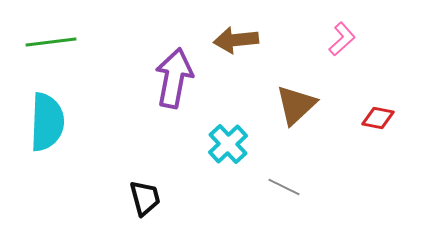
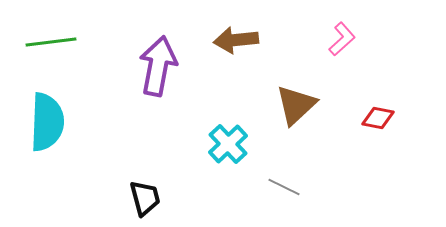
purple arrow: moved 16 px left, 12 px up
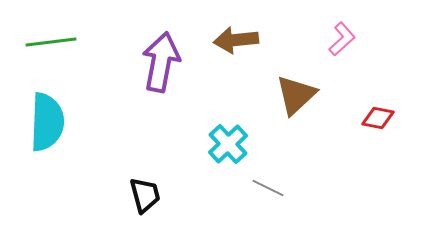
purple arrow: moved 3 px right, 4 px up
brown triangle: moved 10 px up
gray line: moved 16 px left, 1 px down
black trapezoid: moved 3 px up
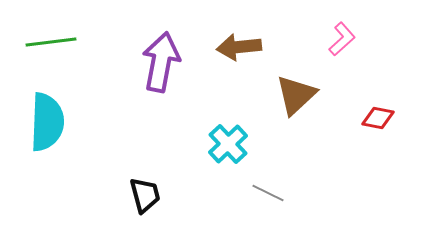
brown arrow: moved 3 px right, 7 px down
gray line: moved 5 px down
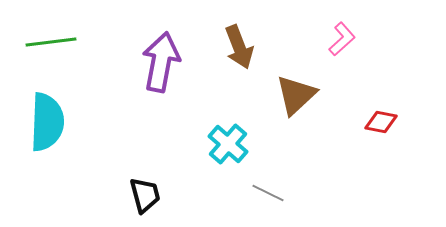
brown arrow: rotated 105 degrees counterclockwise
red diamond: moved 3 px right, 4 px down
cyan cross: rotated 6 degrees counterclockwise
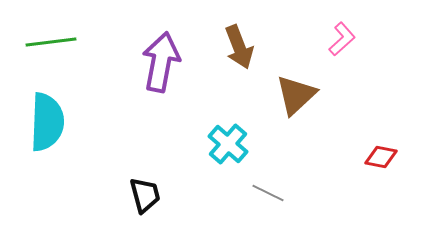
red diamond: moved 35 px down
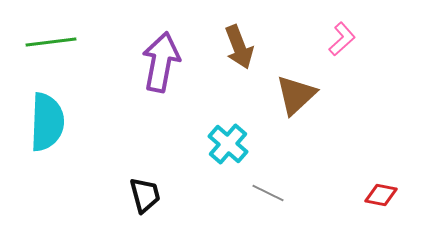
red diamond: moved 38 px down
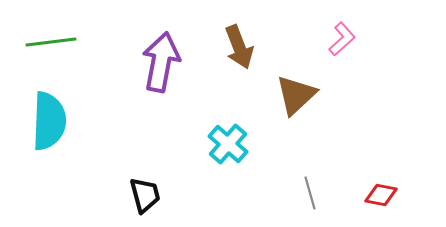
cyan semicircle: moved 2 px right, 1 px up
gray line: moved 42 px right; rotated 48 degrees clockwise
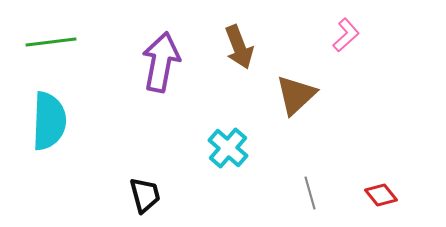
pink L-shape: moved 4 px right, 4 px up
cyan cross: moved 4 px down
red diamond: rotated 40 degrees clockwise
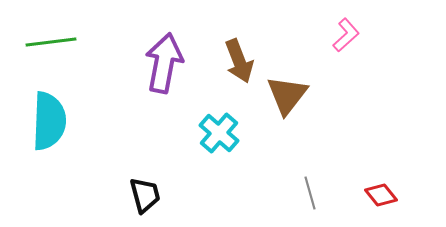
brown arrow: moved 14 px down
purple arrow: moved 3 px right, 1 px down
brown triangle: moved 9 px left; rotated 9 degrees counterclockwise
cyan cross: moved 9 px left, 15 px up
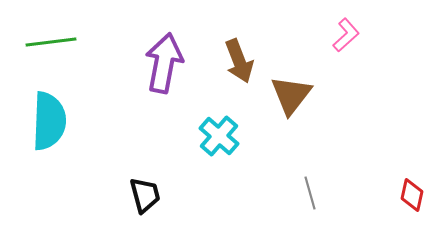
brown triangle: moved 4 px right
cyan cross: moved 3 px down
red diamond: moved 31 px right; rotated 52 degrees clockwise
